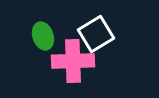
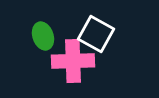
white square: rotated 30 degrees counterclockwise
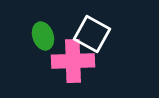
white square: moved 4 px left
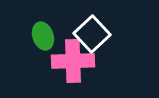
white square: rotated 18 degrees clockwise
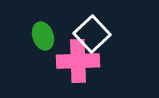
pink cross: moved 5 px right
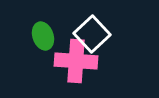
pink cross: moved 2 px left; rotated 6 degrees clockwise
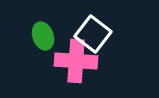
white square: moved 1 px right; rotated 9 degrees counterclockwise
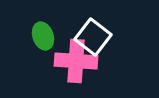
white square: moved 3 px down
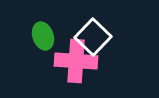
white square: rotated 6 degrees clockwise
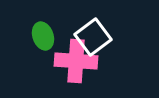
white square: rotated 9 degrees clockwise
